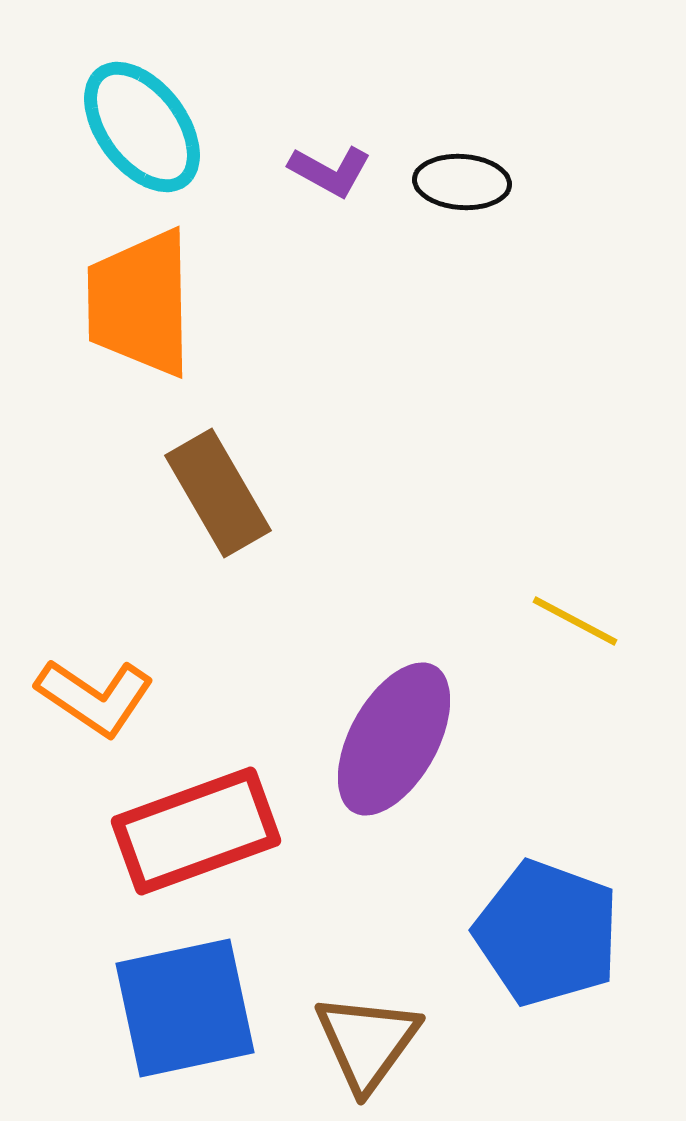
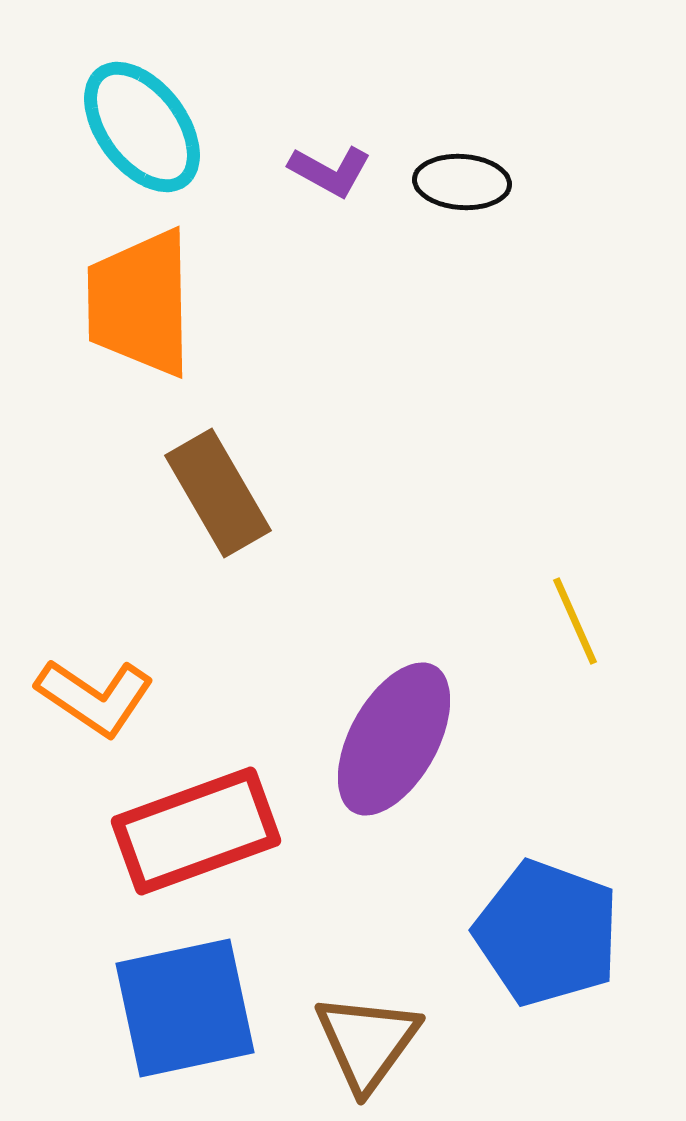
yellow line: rotated 38 degrees clockwise
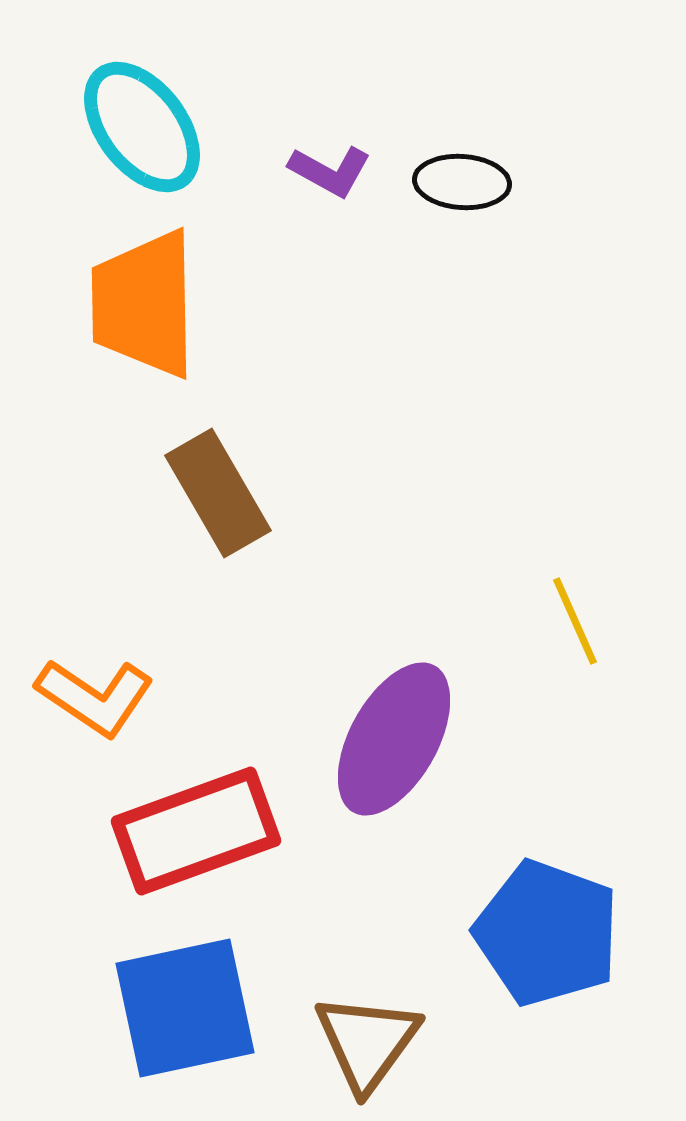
orange trapezoid: moved 4 px right, 1 px down
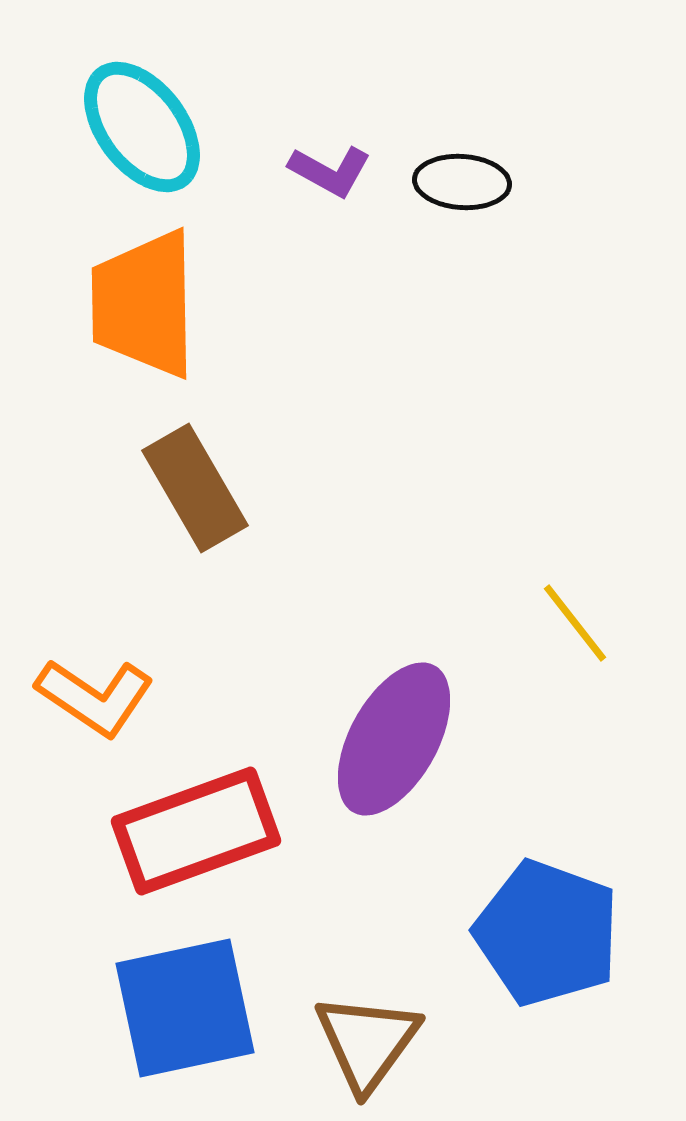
brown rectangle: moved 23 px left, 5 px up
yellow line: moved 2 px down; rotated 14 degrees counterclockwise
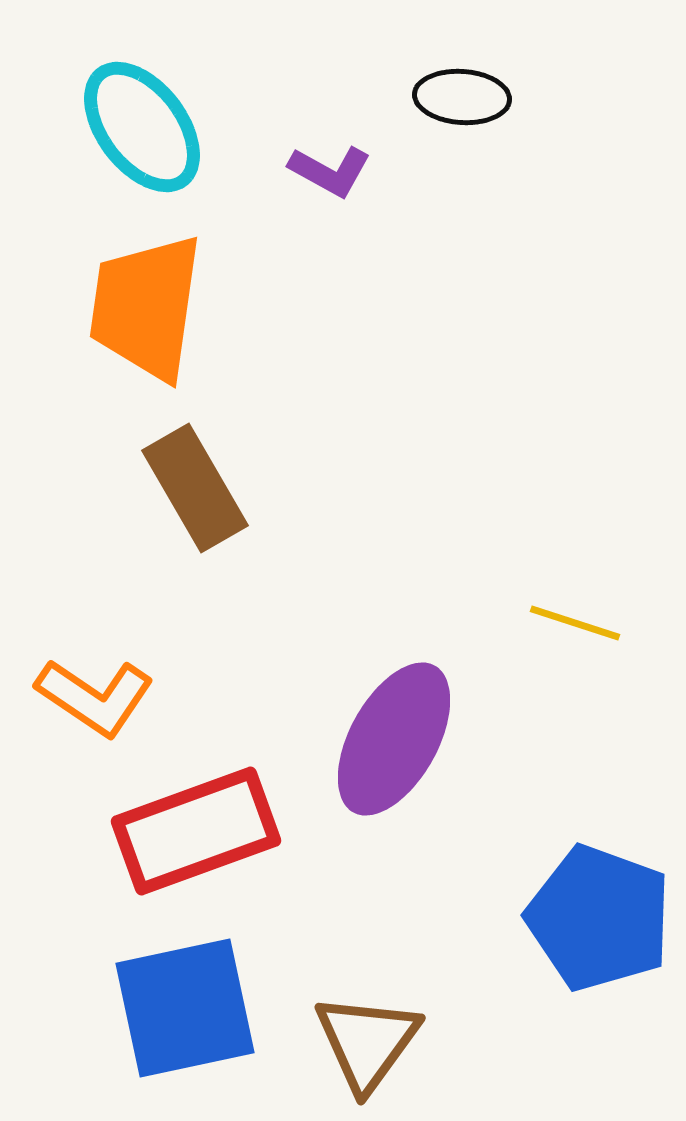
black ellipse: moved 85 px up
orange trapezoid: moved 2 px right, 3 px down; rotated 9 degrees clockwise
yellow line: rotated 34 degrees counterclockwise
blue pentagon: moved 52 px right, 15 px up
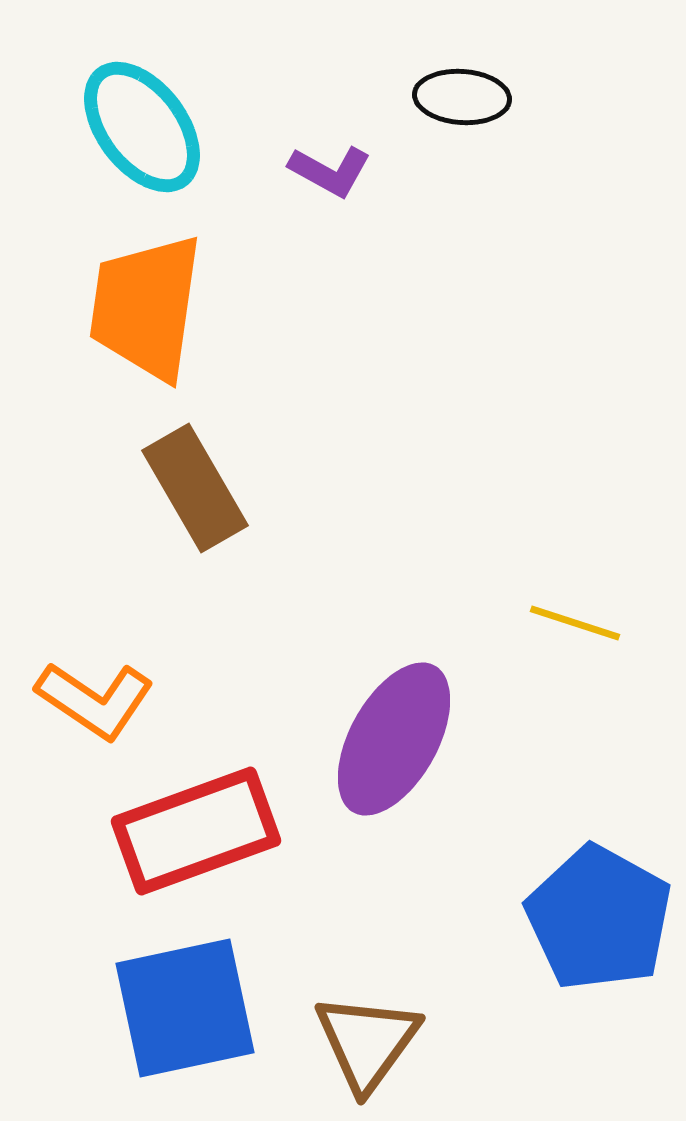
orange L-shape: moved 3 px down
blue pentagon: rotated 9 degrees clockwise
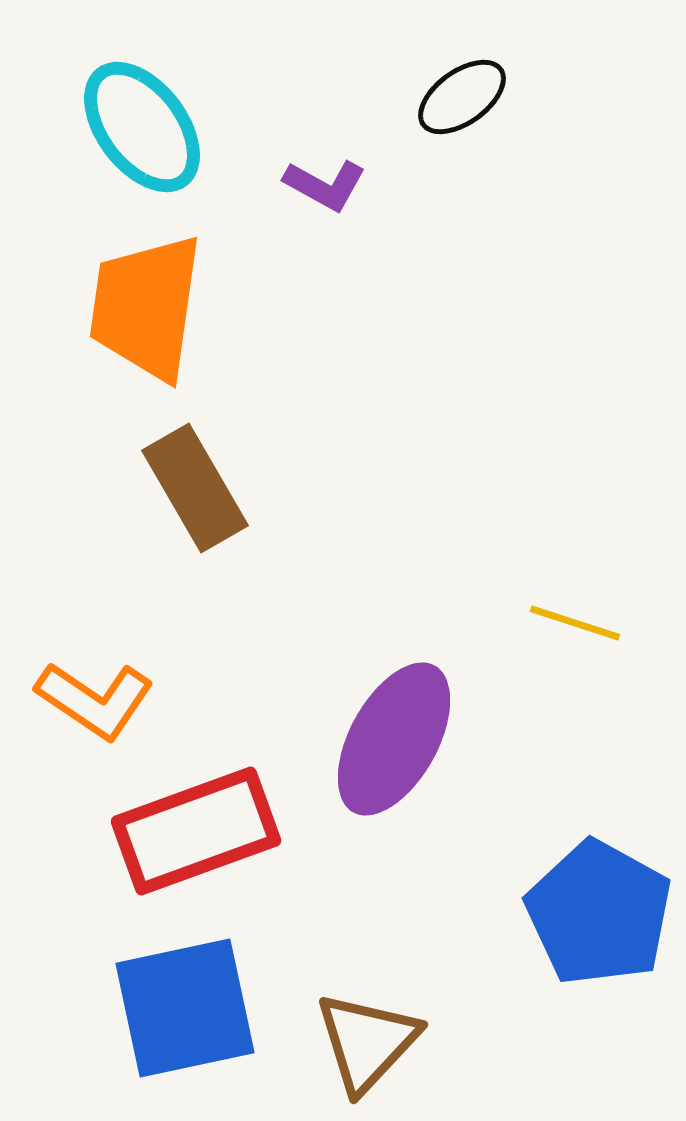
black ellipse: rotated 40 degrees counterclockwise
purple L-shape: moved 5 px left, 14 px down
blue pentagon: moved 5 px up
brown triangle: rotated 7 degrees clockwise
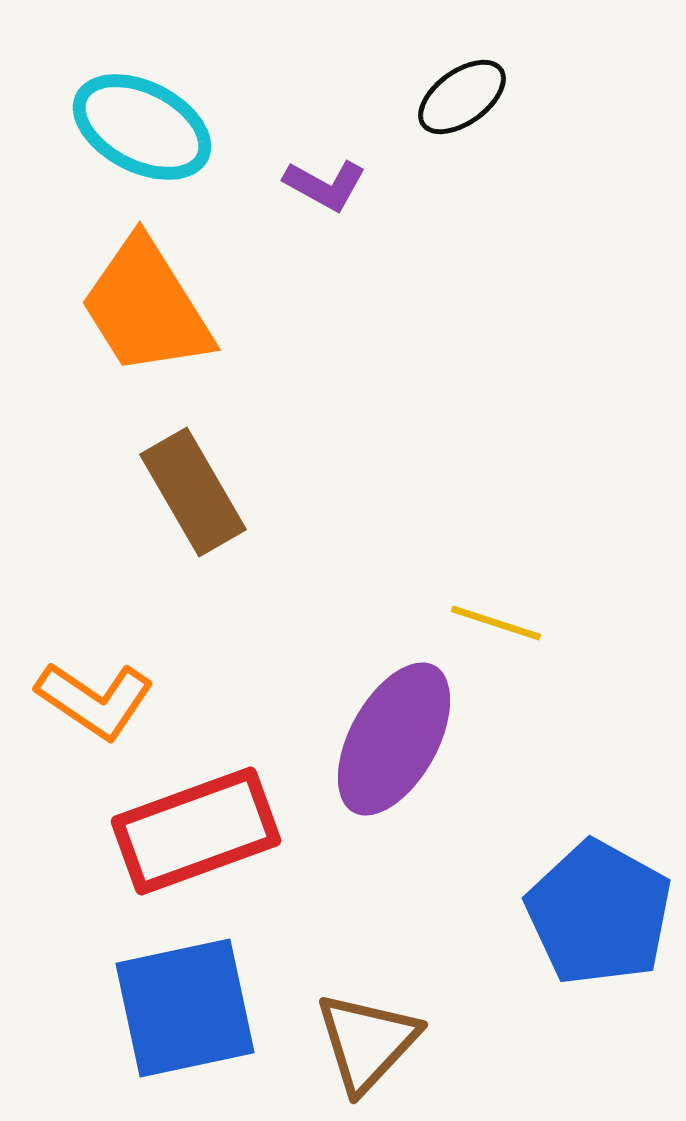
cyan ellipse: rotated 26 degrees counterclockwise
orange trapezoid: rotated 40 degrees counterclockwise
brown rectangle: moved 2 px left, 4 px down
yellow line: moved 79 px left
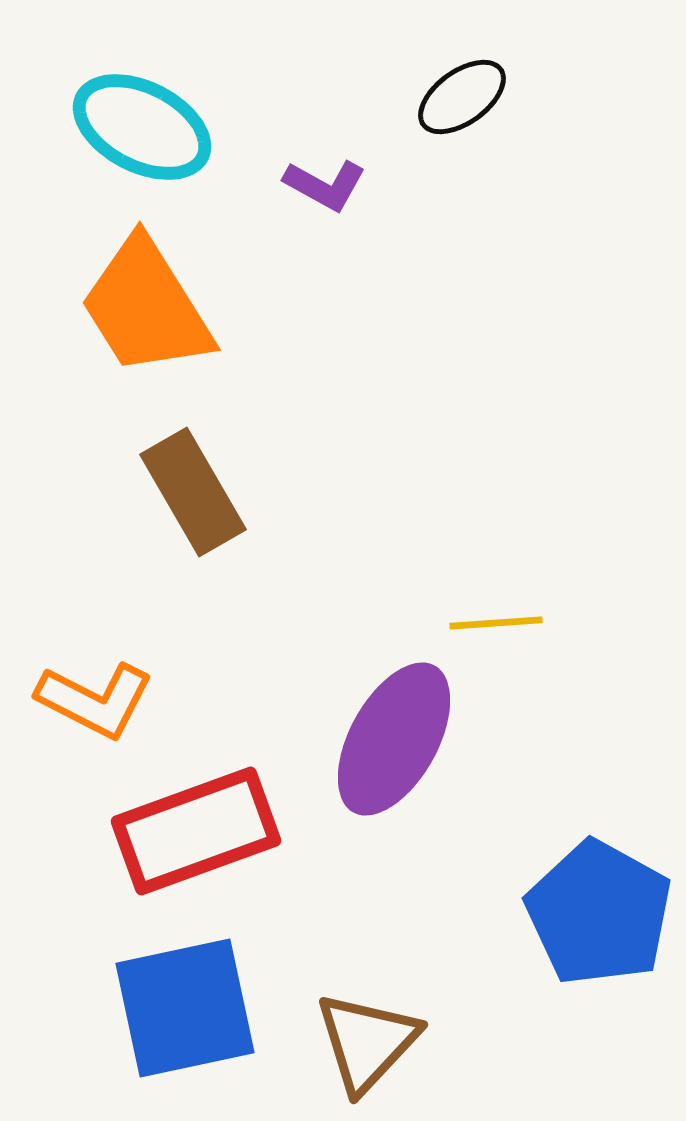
yellow line: rotated 22 degrees counterclockwise
orange L-shape: rotated 7 degrees counterclockwise
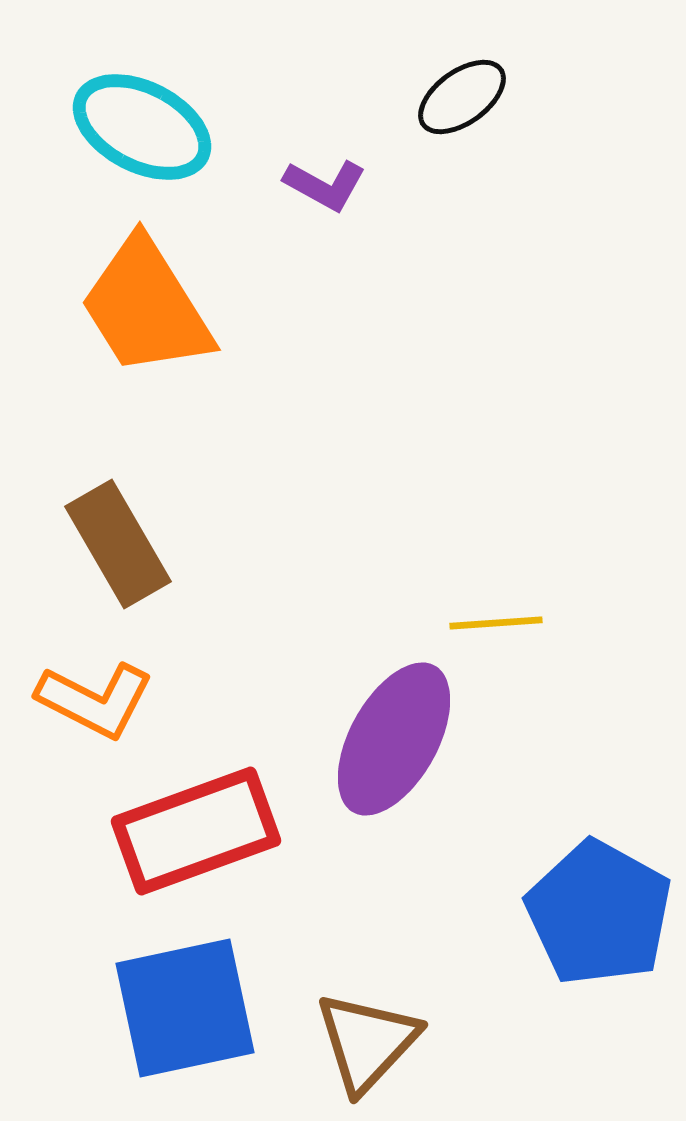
brown rectangle: moved 75 px left, 52 px down
